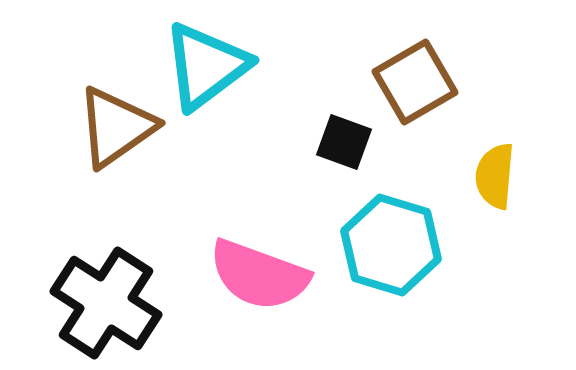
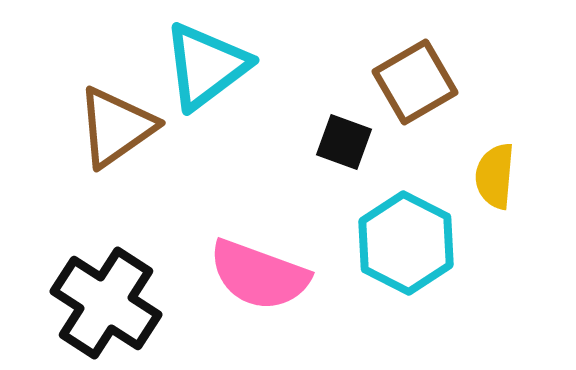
cyan hexagon: moved 15 px right, 2 px up; rotated 10 degrees clockwise
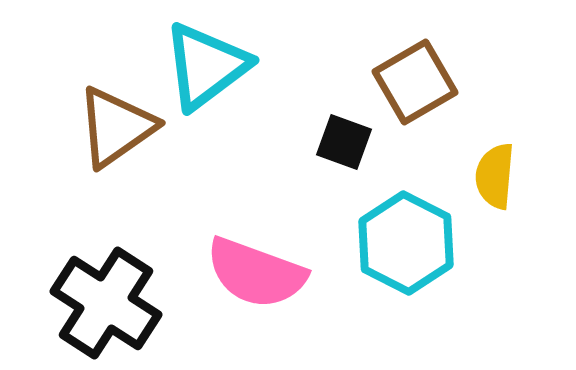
pink semicircle: moved 3 px left, 2 px up
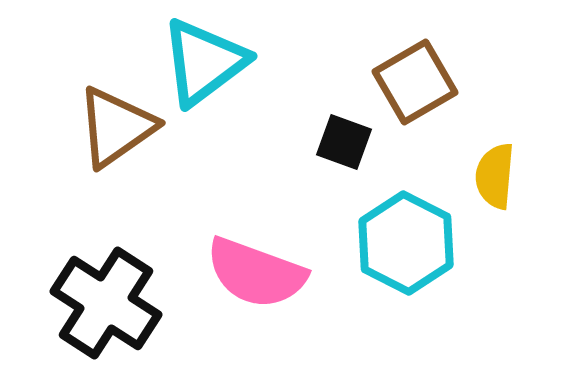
cyan triangle: moved 2 px left, 4 px up
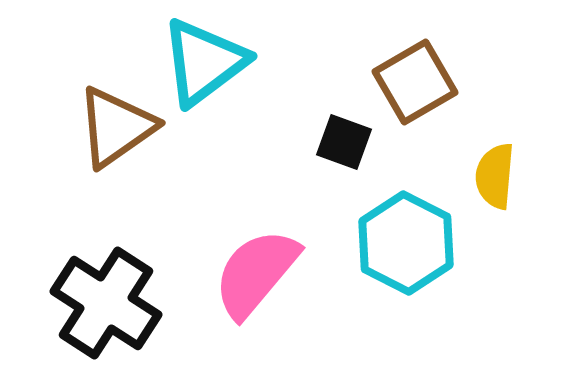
pink semicircle: rotated 110 degrees clockwise
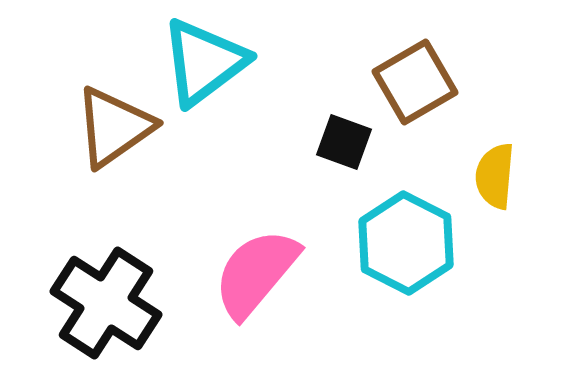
brown triangle: moved 2 px left
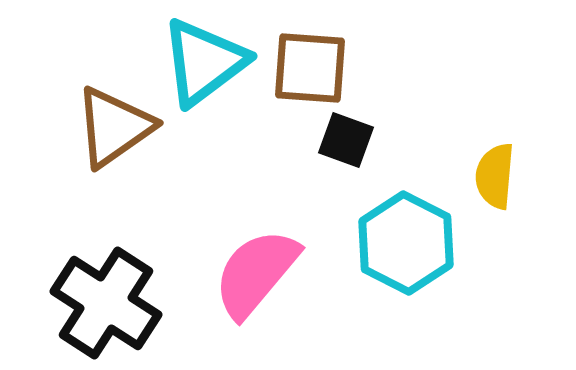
brown square: moved 105 px left, 14 px up; rotated 34 degrees clockwise
black square: moved 2 px right, 2 px up
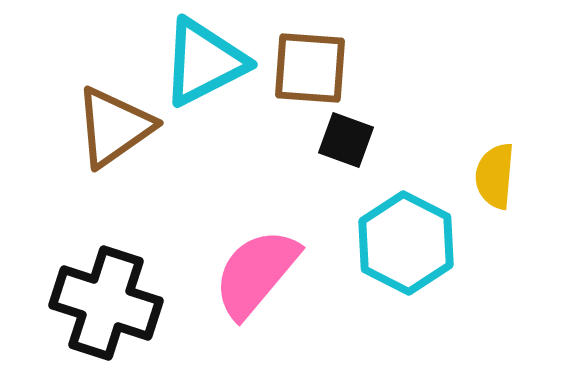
cyan triangle: rotated 10 degrees clockwise
black cross: rotated 15 degrees counterclockwise
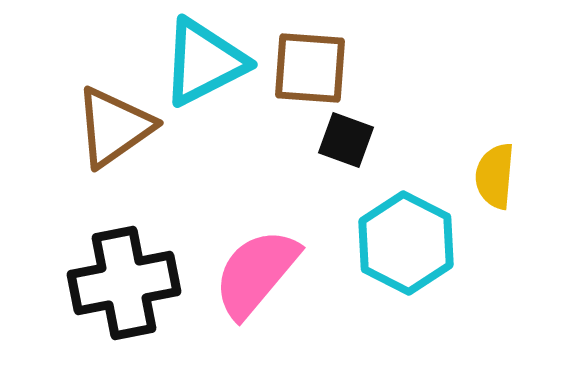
black cross: moved 18 px right, 20 px up; rotated 29 degrees counterclockwise
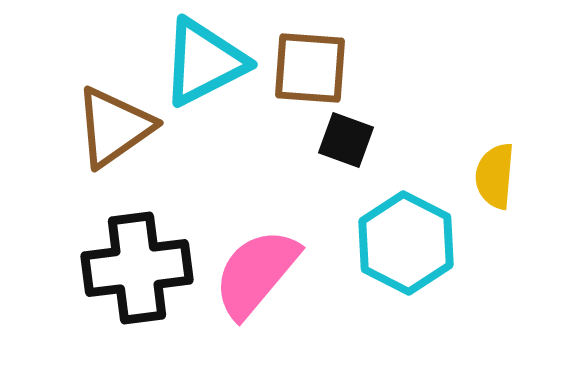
black cross: moved 13 px right, 15 px up; rotated 4 degrees clockwise
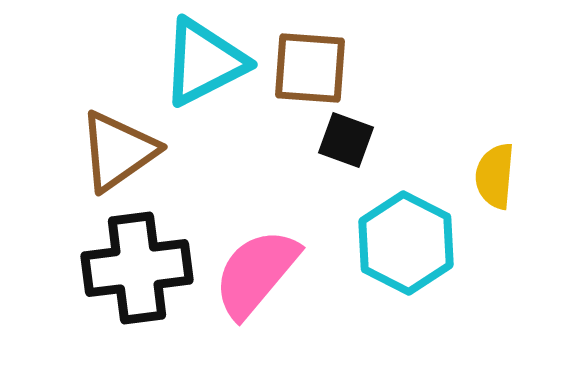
brown triangle: moved 4 px right, 24 px down
